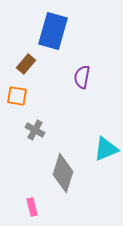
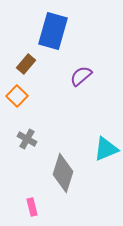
purple semicircle: moved 1 px left, 1 px up; rotated 40 degrees clockwise
orange square: rotated 35 degrees clockwise
gray cross: moved 8 px left, 9 px down
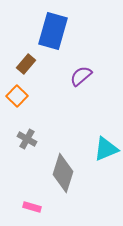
pink rectangle: rotated 60 degrees counterclockwise
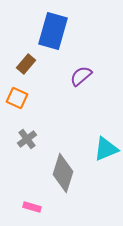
orange square: moved 2 px down; rotated 20 degrees counterclockwise
gray cross: rotated 24 degrees clockwise
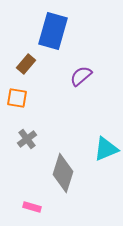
orange square: rotated 15 degrees counterclockwise
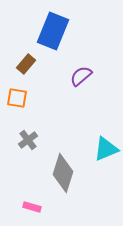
blue rectangle: rotated 6 degrees clockwise
gray cross: moved 1 px right, 1 px down
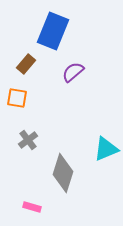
purple semicircle: moved 8 px left, 4 px up
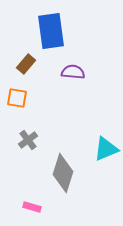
blue rectangle: moved 2 px left; rotated 30 degrees counterclockwise
purple semicircle: rotated 45 degrees clockwise
